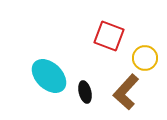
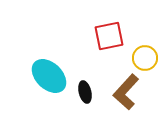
red square: rotated 32 degrees counterclockwise
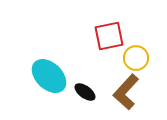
yellow circle: moved 9 px left
black ellipse: rotated 40 degrees counterclockwise
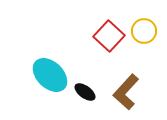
red square: rotated 36 degrees counterclockwise
yellow circle: moved 8 px right, 27 px up
cyan ellipse: moved 1 px right, 1 px up
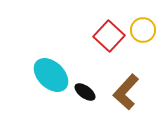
yellow circle: moved 1 px left, 1 px up
cyan ellipse: moved 1 px right
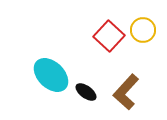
black ellipse: moved 1 px right
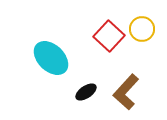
yellow circle: moved 1 px left, 1 px up
cyan ellipse: moved 17 px up
black ellipse: rotated 70 degrees counterclockwise
